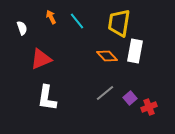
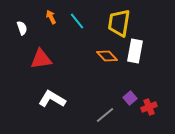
red triangle: rotated 15 degrees clockwise
gray line: moved 22 px down
white L-shape: moved 5 px right, 1 px down; rotated 112 degrees clockwise
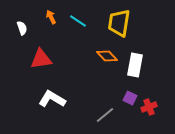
cyan line: moved 1 px right; rotated 18 degrees counterclockwise
white rectangle: moved 14 px down
purple square: rotated 24 degrees counterclockwise
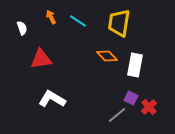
purple square: moved 1 px right
red cross: rotated 21 degrees counterclockwise
gray line: moved 12 px right
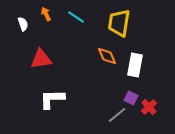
orange arrow: moved 5 px left, 3 px up
cyan line: moved 2 px left, 4 px up
white semicircle: moved 1 px right, 4 px up
orange diamond: rotated 20 degrees clockwise
white L-shape: rotated 32 degrees counterclockwise
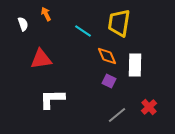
cyan line: moved 7 px right, 14 px down
white rectangle: rotated 10 degrees counterclockwise
purple square: moved 22 px left, 17 px up
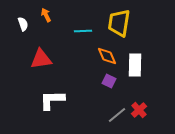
orange arrow: moved 1 px down
cyan line: rotated 36 degrees counterclockwise
white L-shape: moved 1 px down
red cross: moved 10 px left, 3 px down
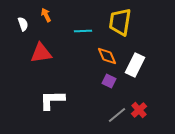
yellow trapezoid: moved 1 px right, 1 px up
red triangle: moved 6 px up
white rectangle: rotated 25 degrees clockwise
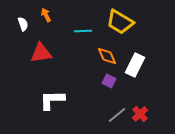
yellow trapezoid: rotated 68 degrees counterclockwise
red cross: moved 1 px right, 4 px down
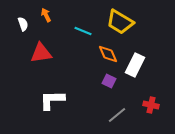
cyan line: rotated 24 degrees clockwise
orange diamond: moved 1 px right, 2 px up
red cross: moved 11 px right, 9 px up; rotated 35 degrees counterclockwise
